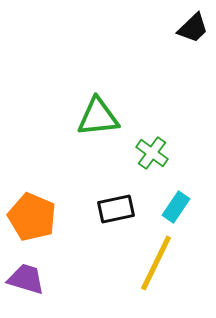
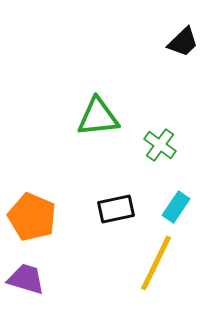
black trapezoid: moved 10 px left, 14 px down
green cross: moved 8 px right, 8 px up
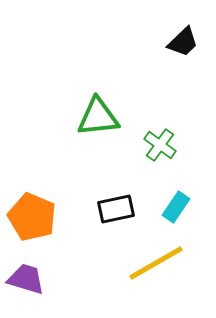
yellow line: rotated 34 degrees clockwise
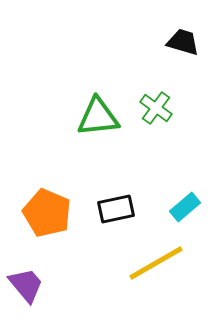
black trapezoid: rotated 120 degrees counterclockwise
green cross: moved 4 px left, 37 px up
cyan rectangle: moved 9 px right; rotated 16 degrees clockwise
orange pentagon: moved 15 px right, 4 px up
purple trapezoid: moved 6 px down; rotated 33 degrees clockwise
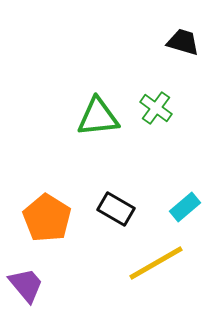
black rectangle: rotated 42 degrees clockwise
orange pentagon: moved 5 px down; rotated 9 degrees clockwise
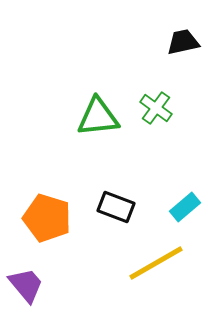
black trapezoid: rotated 28 degrees counterclockwise
black rectangle: moved 2 px up; rotated 9 degrees counterclockwise
orange pentagon: rotated 15 degrees counterclockwise
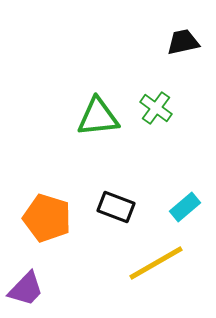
purple trapezoid: moved 4 px down; rotated 84 degrees clockwise
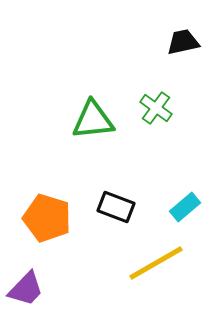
green triangle: moved 5 px left, 3 px down
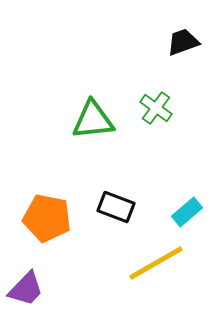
black trapezoid: rotated 8 degrees counterclockwise
cyan rectangle: moved 2 px right, 5 px down
orange pentagon: rotated 6 degrees counterclockwise
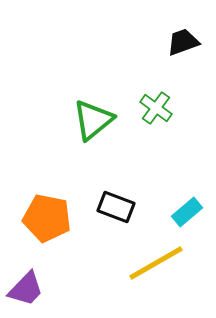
green triangle: rotated 33 degrees counterclockwise
